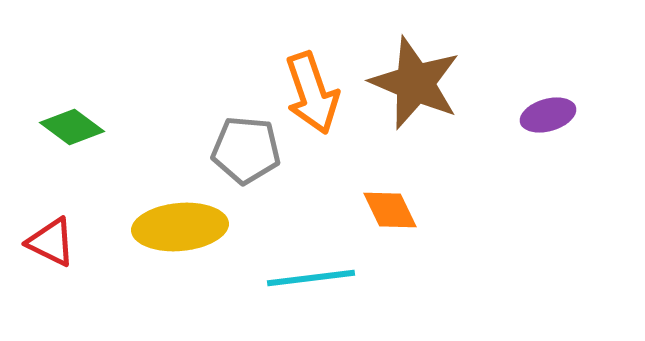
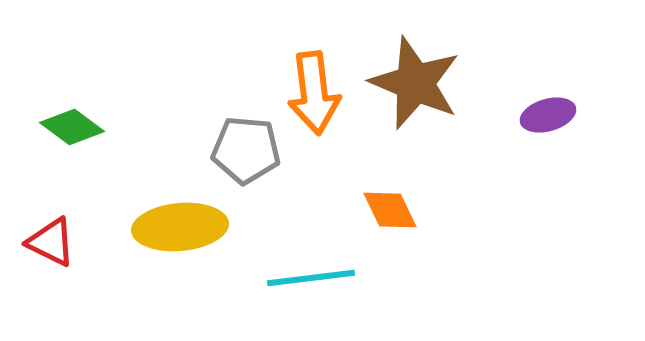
orange arrow: moved 2 px right; rotated 12 degrees clockwise
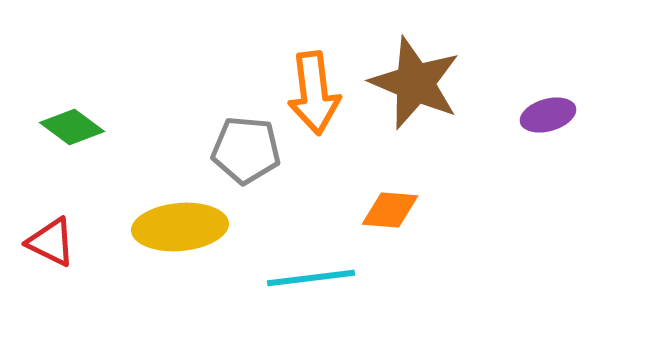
orange diamond: rotated 60 degrees counterclockwise
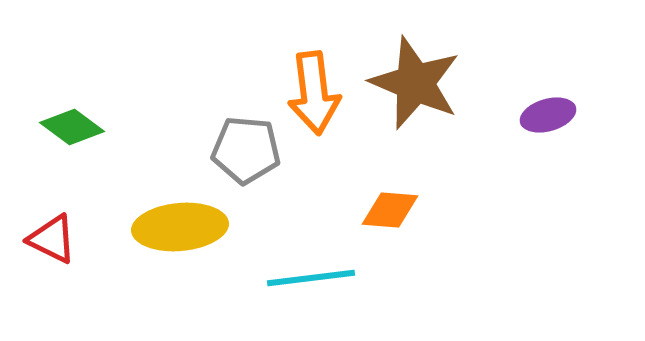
red triangle: moved 1 px right, 3 px up
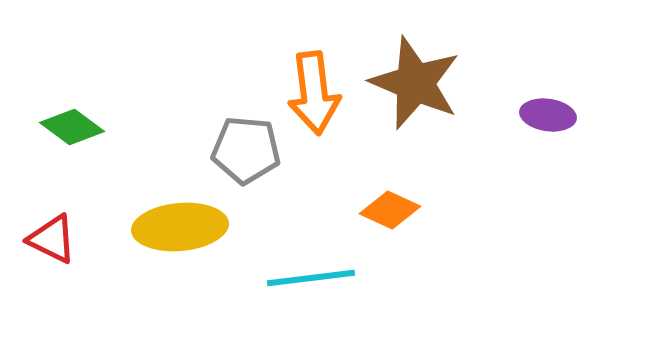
purple ellipse: rotated 24 degrees clockwise
orange diamond: rotated 20 degrees clockwise
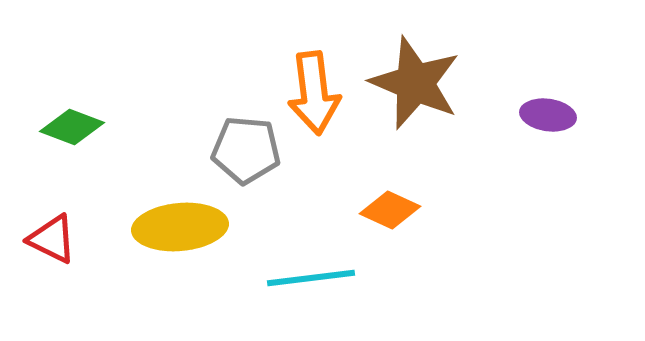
green diamond: rotated 16 degrees counterclockwise
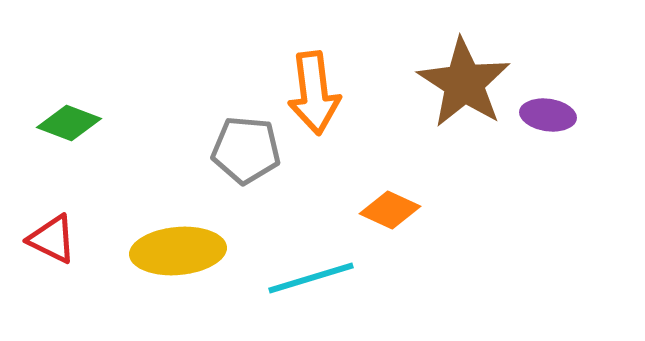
brown star: moved 49 px right; rotated 10 degrees clockwise
green diamond: moved 3 px left, 4 px up
yellow ellipse: moved 2 px left, 24 px down
cyan line: rotated 10 degrees counterclockwise
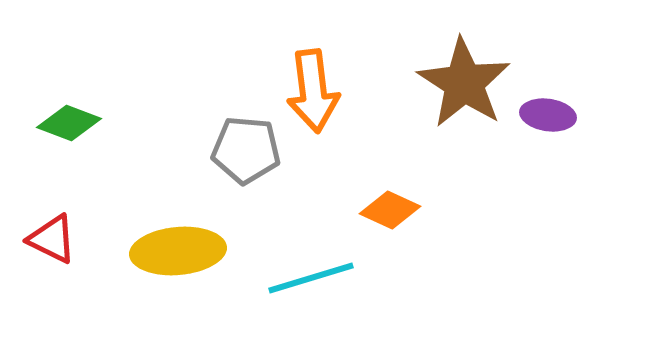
orange arrow: moved 1 px left, 2 px up
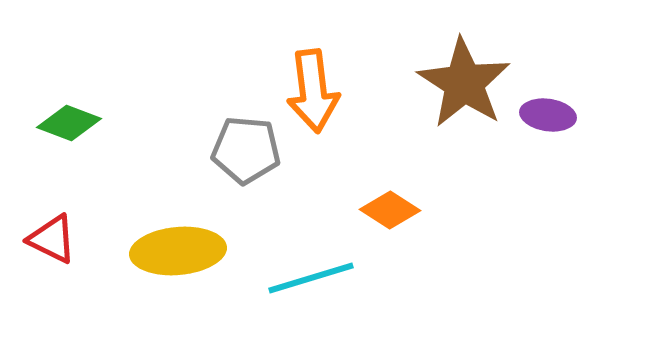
orange diamond: rotated 8 degrees clockwise
